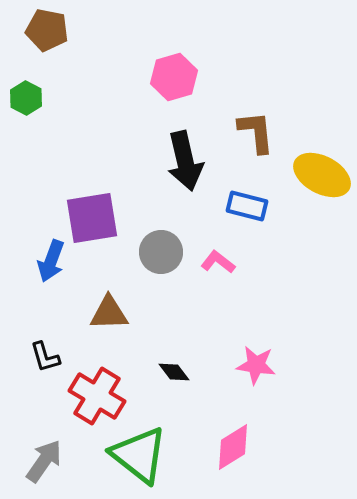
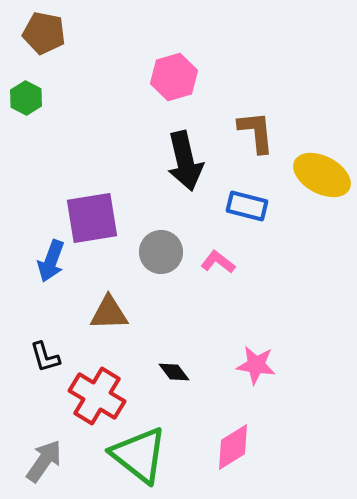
brown pentagon: moved 3 px left, 3 px down
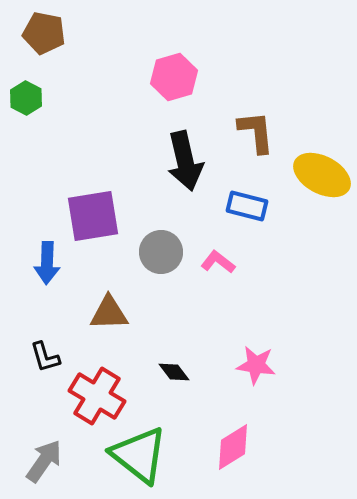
purple square: moved 1 px right, 2 px up
blue arrow: moved 4 px left, 2 px down; rotated 18 degrees counterclockwise
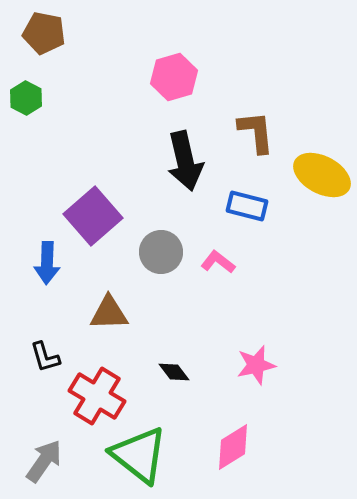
purple square: rotated 32 degrees counterclockwise
pink star: rotated 21 degrees counterclockwise
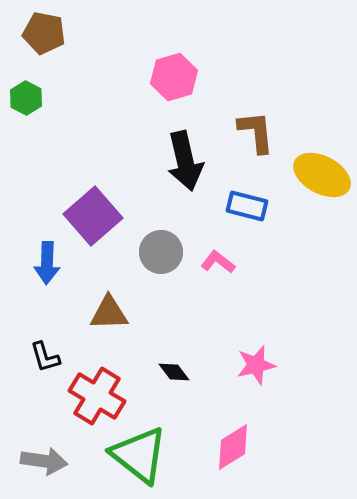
gray arrow: rotated 63 degrees clockwise
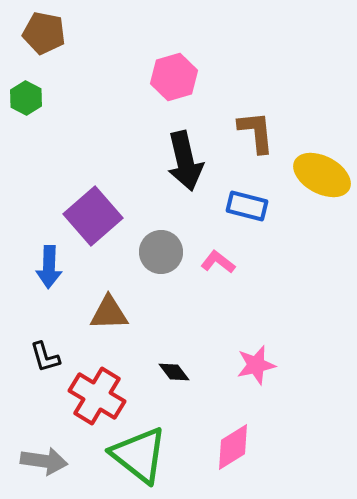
blue arrow: moved 2 px right, 4 px down
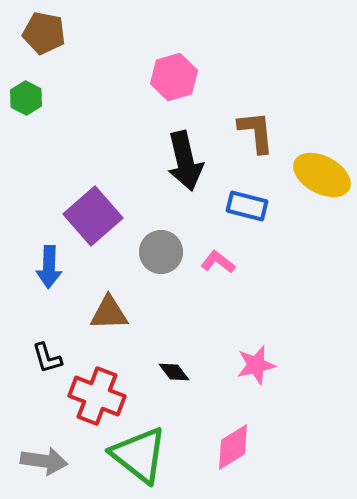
black L-shape: moved 2 px right, 1 px down
red cross: rotated 10 degrees counterclockwise
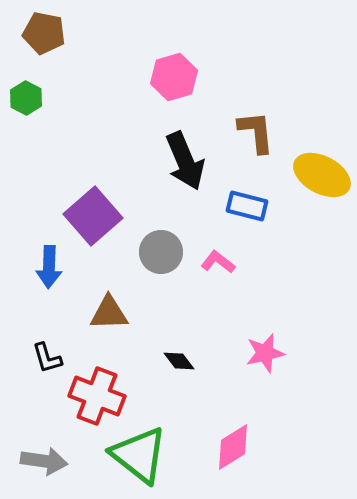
black arrow: rotated 10 degrees counterclockwise
pink star: moved 9 px right, 12 px up
black diamond: moved 5 px right, 11 px up
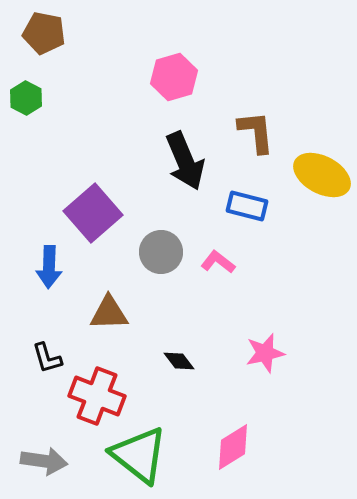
purple square: moved 3 px up
